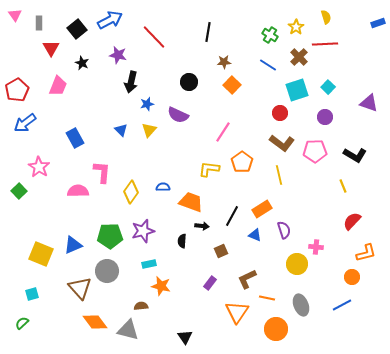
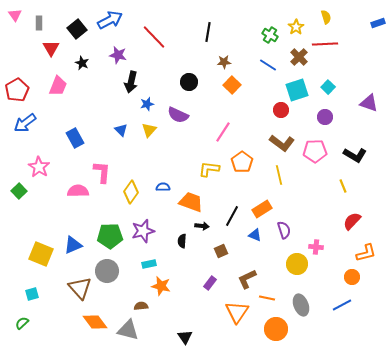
red circle at (280, 113): moved 1 px right, 3 px up
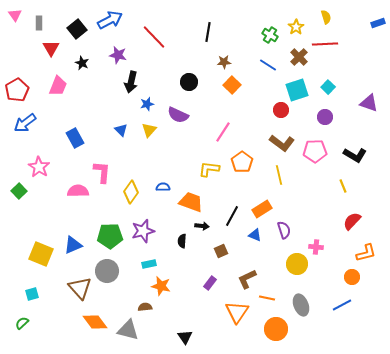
brown semicircle at (141, 306): moved 4 px right, 1 px down
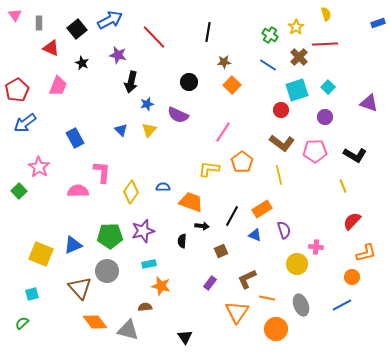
yellow semicircle at (326, 17): moved 3 px up
red triangle at (51, 48): rotated 36 degrees counterclockwise
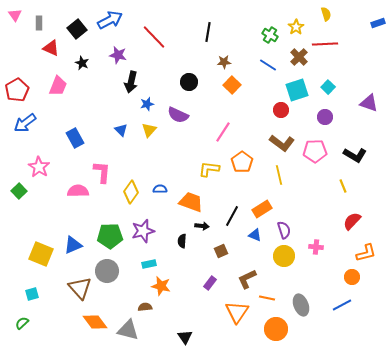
blue semicircle at (163, 187): moved 3 px left, 2 px down
yellow circle at (297, 264): moved 13 px left, 8 px up
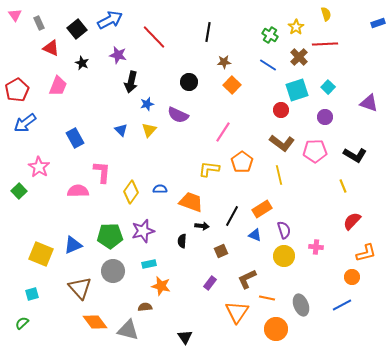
gray rectangle at (39, 23): rotated 24 degrees counterclockwise
gray circle at (107, 271): moved 6 px right
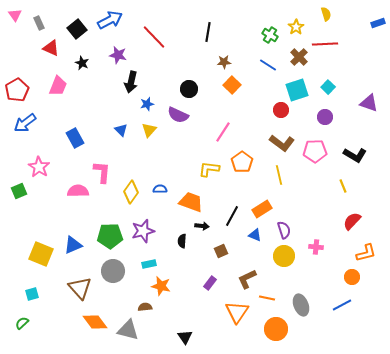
black circle at (189, 82): moved 7 px down
green square at (19, 191): rotated 21 degrees clockwise
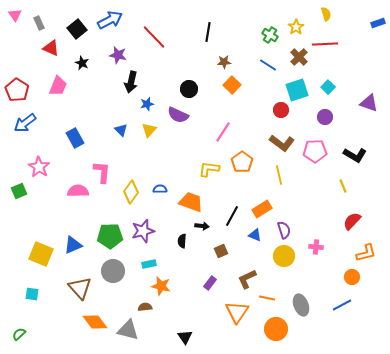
red pentagon at (17, 90): rotated 10 degrees counterclockwise
cyan square at (32, 294): rotated 24 degrees clockwise
green semicircle at (22, 323): moved 3 px left, 11 px down
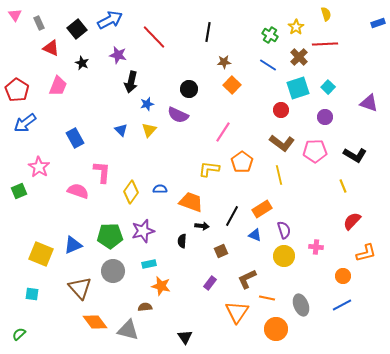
cyan square at (297, 90): moved 1 px right, 2 px up
pink semicircle at (78, 191): rotated 20 degrees clockwise
orange circle at (352, 277): moved 9 px left, 1 px up
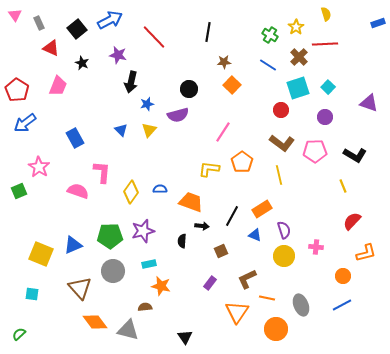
purple semicircle at (178, 115): rotated 40 degrees counterclockwise
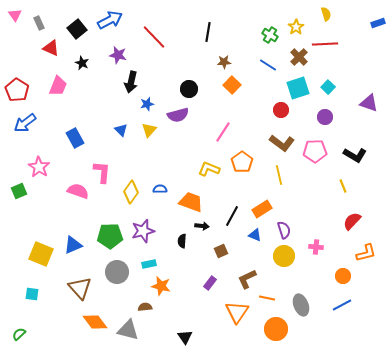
yellow L-shape at (209, 169): rotated 15 degrees clockwise
gray circle at (113, 271): moved 4 px right, 1 px down
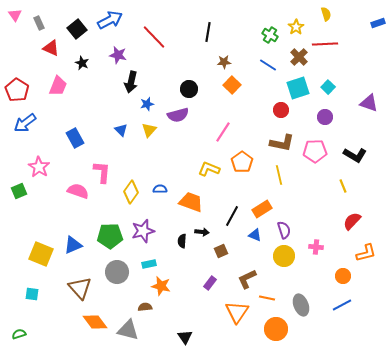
brown L-shape at (282, 143): rotated 25 degrees counterclockwise
black arrow at (202, 226): moved 6 px down
green semicircle at (19, 334): rotated 24 degrees clockwise
